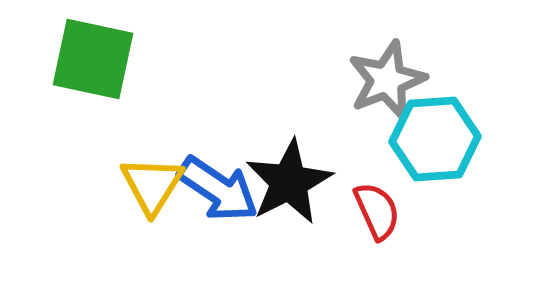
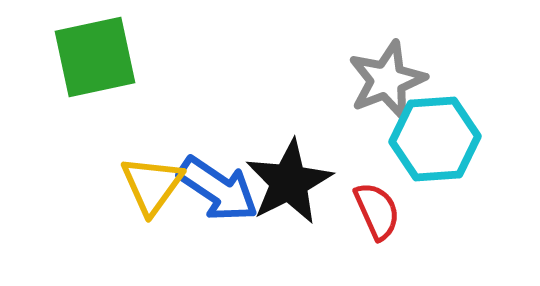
green square: moved 2 px right, 2 px up; rotated 24 degrees counterclockwise
yellow triangle: rotated 4 degrees clockwise
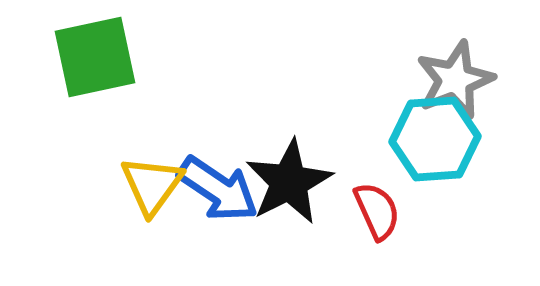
gray star: moved 68 px right
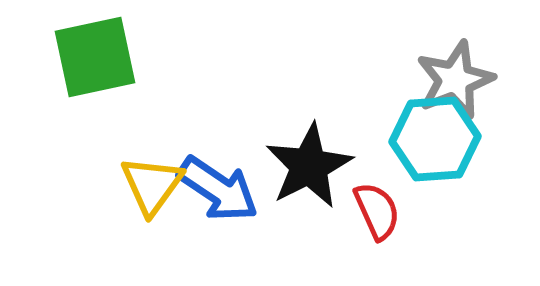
black star: moved 20 px right, 16 px up
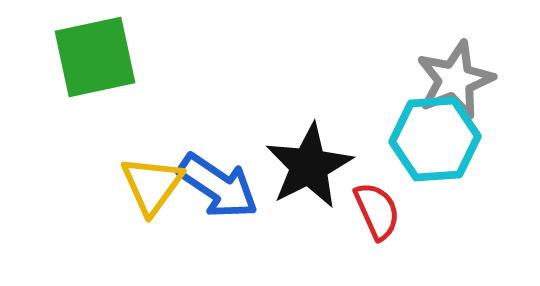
blue arrow: moved 3 px up
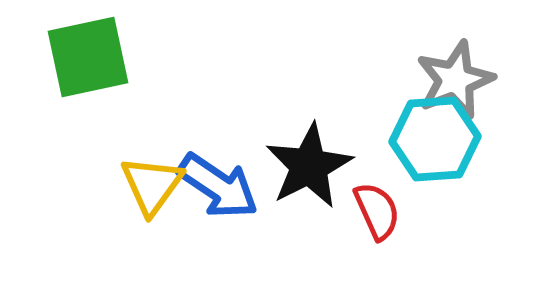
green square: moved 7 px left
